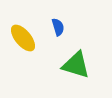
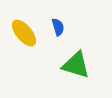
yellow ellipse: moved 1 px right, 5 px up
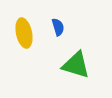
yellow ellipse: rotated 28 degrees clockwise
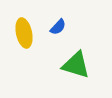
blue semicircle: rotated 60 degrees clockwise
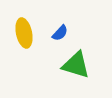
blue semicircle: moved 2 px right, 6 px down
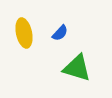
green triangle: moved 1 px right, 3 px down
